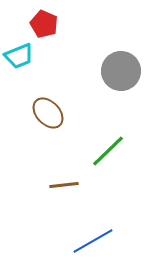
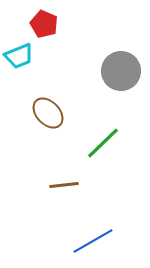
green line: moved 5 px left, 8 px up
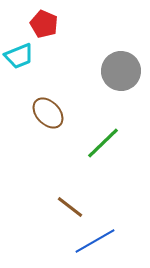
brown line: moved 6 px right, 22 px down; rotated 44 degrees clockwise
blue line: moved 2 px right
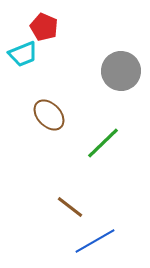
red pentagon: moved 3 px down
cyan trapezoid: moved 4 px right, 2 px up
brown ellipse: moved 1 px right, 2 px down
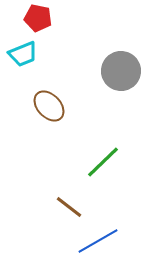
red pentagon: moved 6 px left, 9 px up; rotated 12 degrees counterclockwise
brown ellipse: moved 9 px up
green line: moved 19 px down
brown line: moved 1 px left
blue line: moved 3 px right
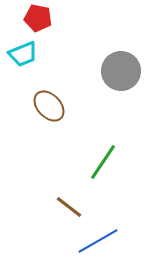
green line: rotated 12 degrees counterclockwise
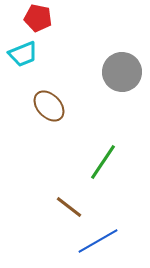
gray circle: moved 1 px right, 1 px down
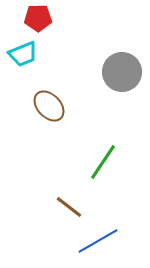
red pentagon: rotated 12 degrees counterclockwise
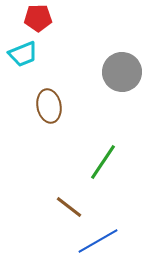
brown ellipse: rotated 32 degrees clockwise
